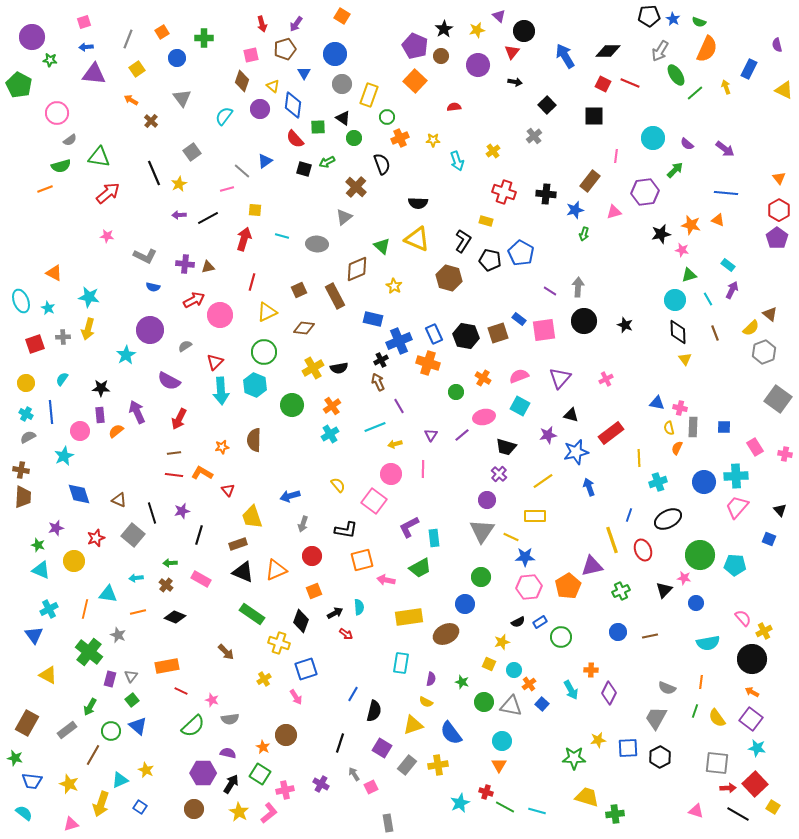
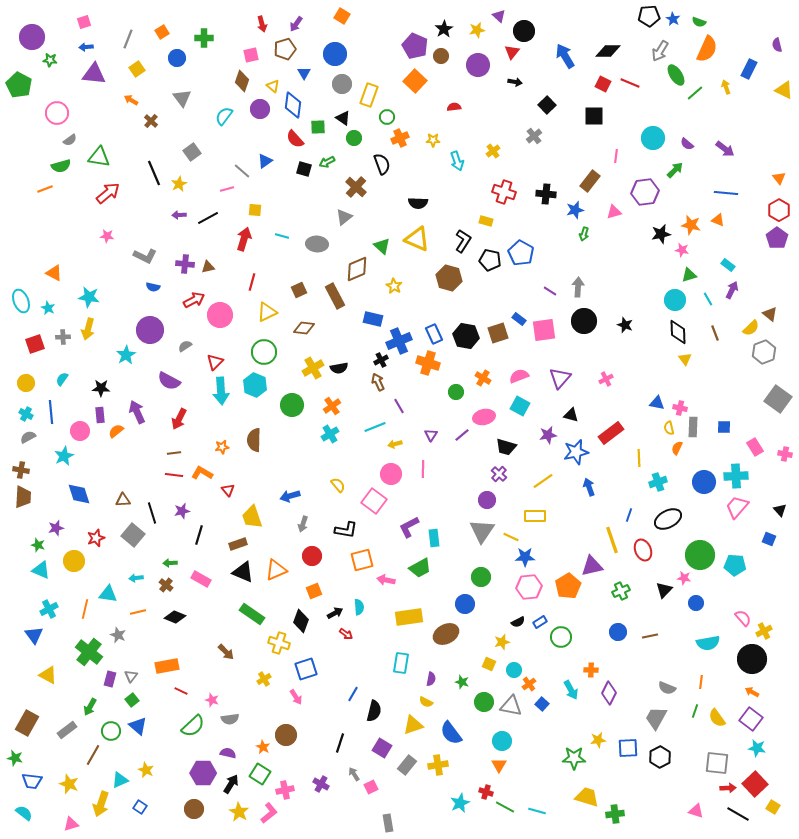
brown triangle at (119, 500): moved 4 px right; rotated 28 degrees counterclockwise
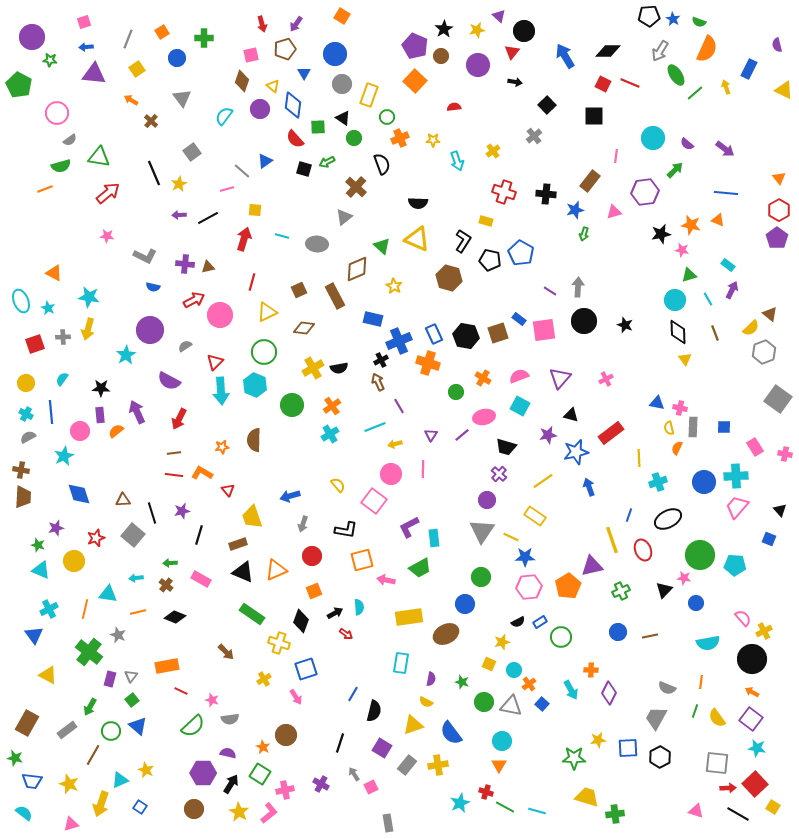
yellow rectangle at (535, 516): rotated 35 degrees clockwise
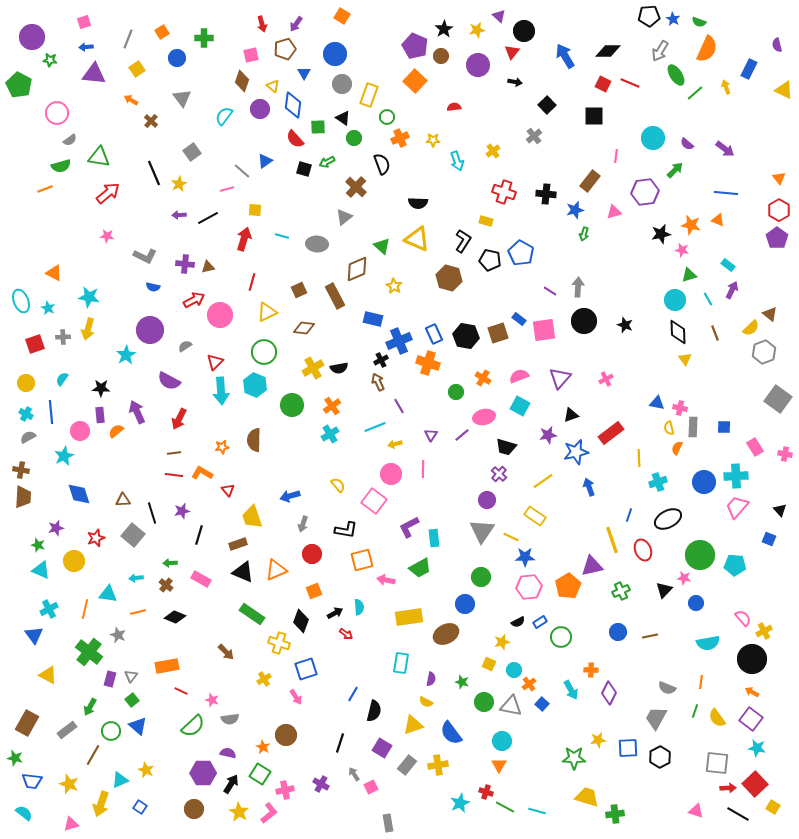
black triangle at (571, 415): rotated 35 degrees counterclockwise
red circle at (312, 556): moved 2 px up
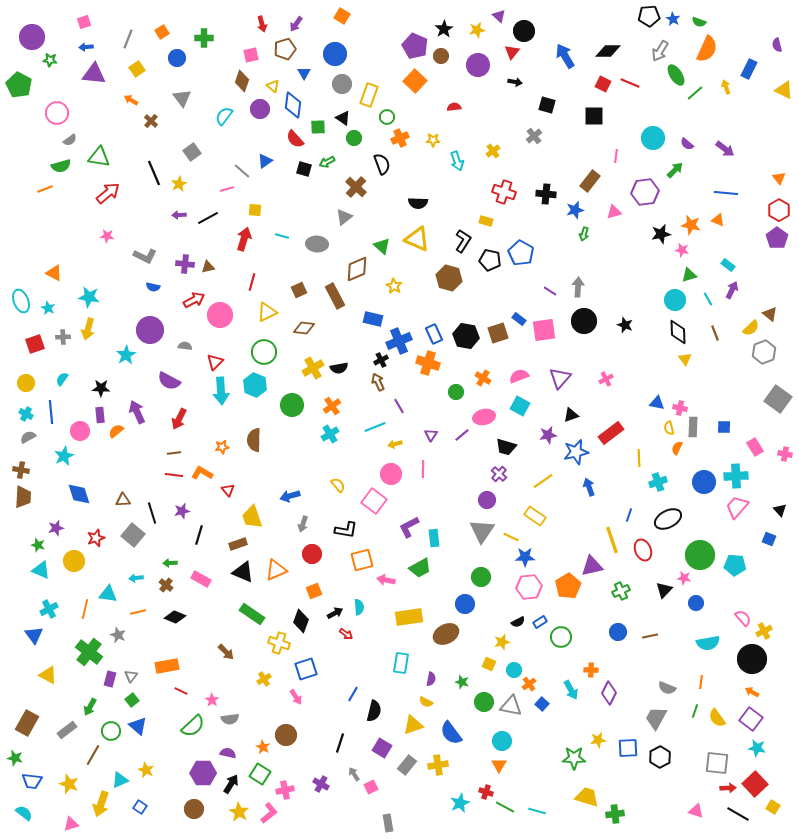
black square at (547, 105): rotated 30 degrees counterclockwise
gray semicircle at (185, 346): rotated 40 degrees clockwise
pink star at (212, 700): rotated 16 degrees clockwise
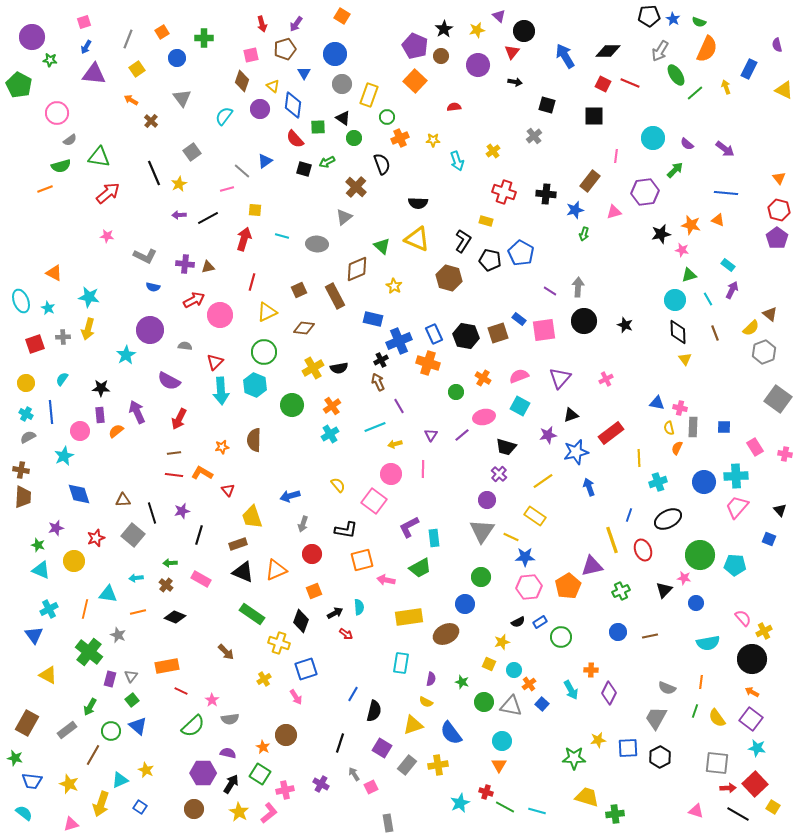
blue arrow at (86, 47): rotated 56 degrees counterclockwise
red hexagon at (779, 210): rotated 15 degrees counterclockwise
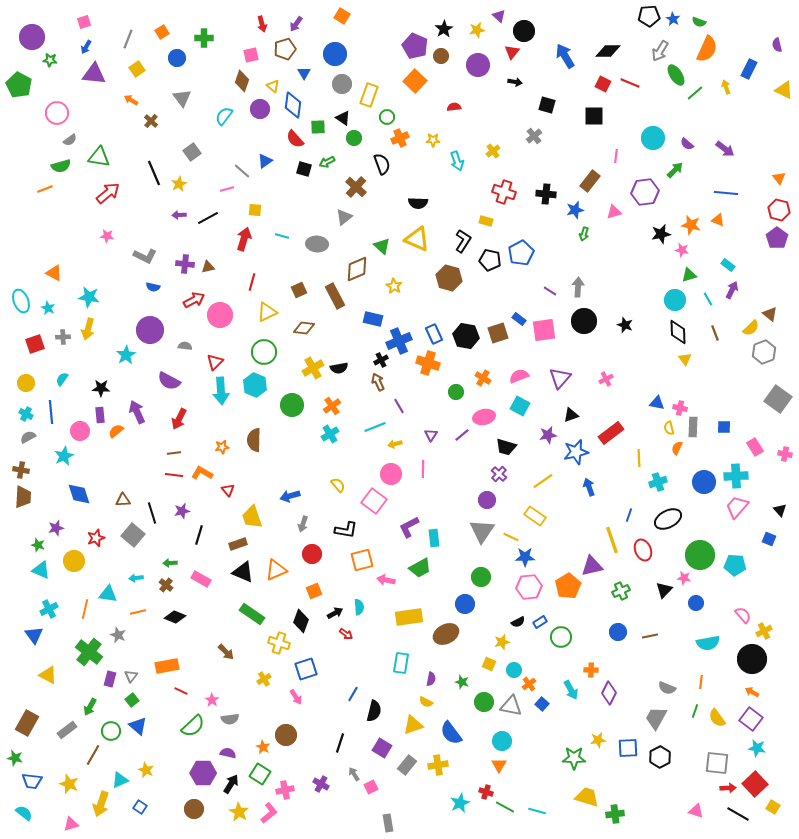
blue pentagon at (521, 253): rotated 15 degrees clockwise
pink semicircle at (743, 618): moved 3 px up
